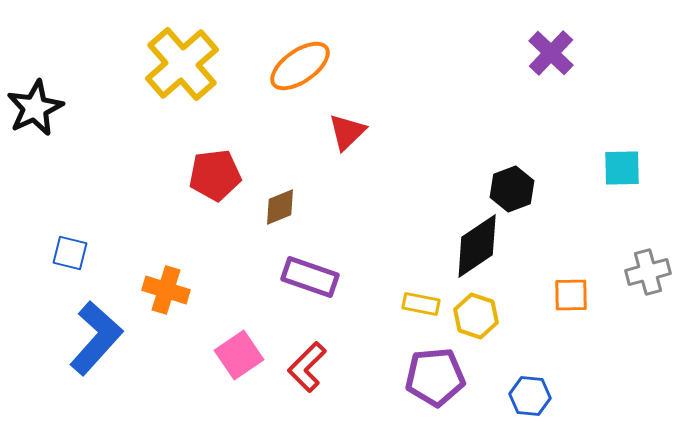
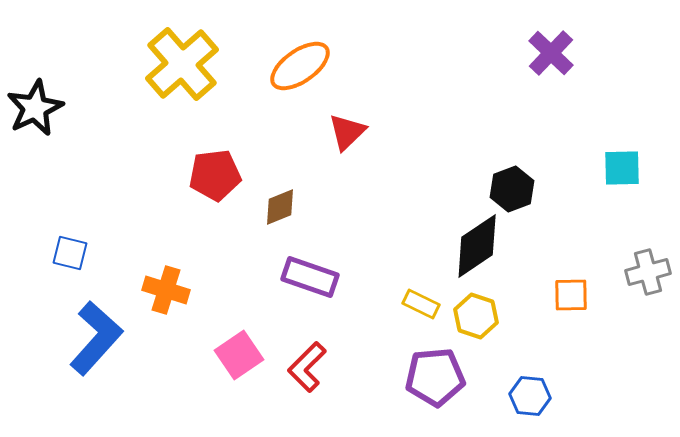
yellow rectangle: rotated 15 degrees clockwise
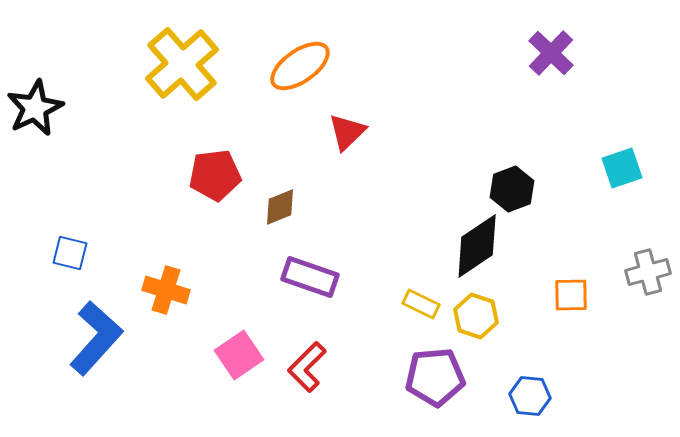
cyan square: rotated 18 degrees counterclockwise
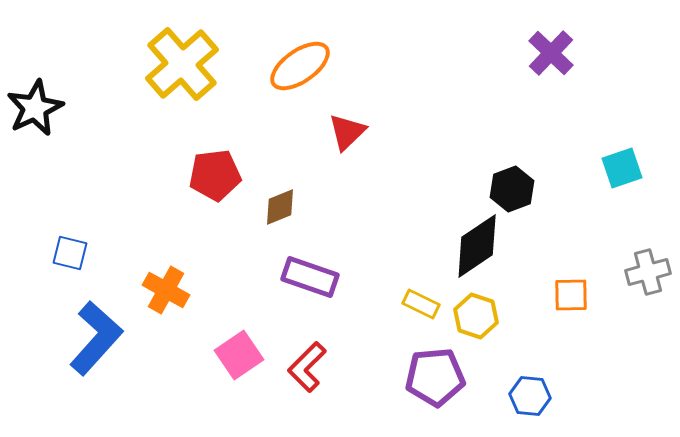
orange cross: rotated 12 degrees clockwise
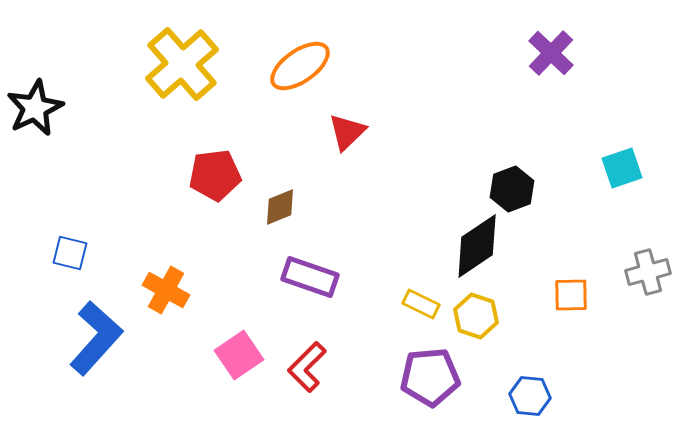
purple pentagon: moved 5 px left
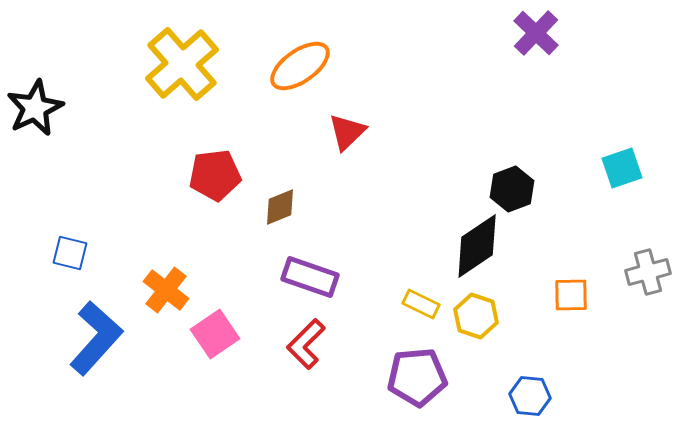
purple cross: moved 15 px left, 20 px up
orange cross: rotated 9 degrees clockwise
pink square: moved 24 px left, 21 px up
red L-shape: moved 1 px left, 23 px up
purple pentagon: moved 13 px left
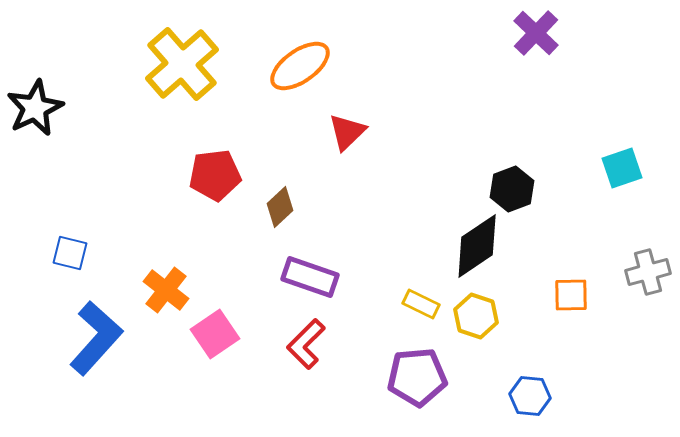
brown diamond: rotated 21 degrees counterclockwise
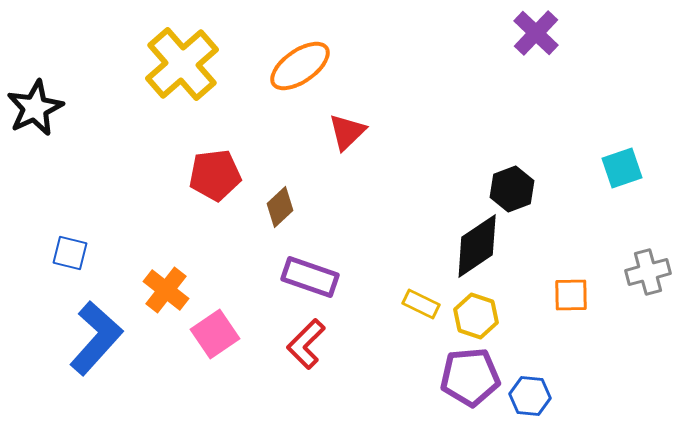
purple pentagon: moved 53 px right
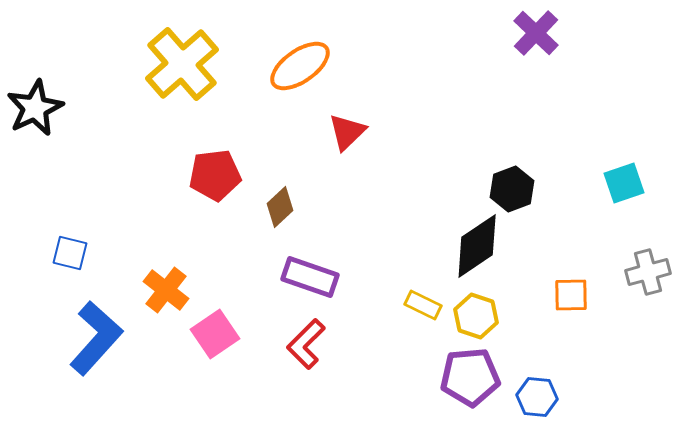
cyan square: moved 2 px right, 15 px down
yellow rectangle: moved 2 px right, 1 px down
blue hexagon: moved 7 px right, 1 px down
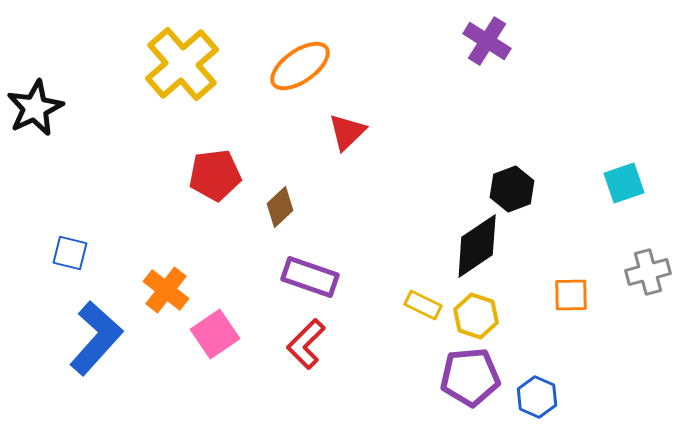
purple cross: moved 49 px left, 8 px down; rotated 12 degrees counterclockwise
blue hexagon: rotated 18 degrees clockwise
